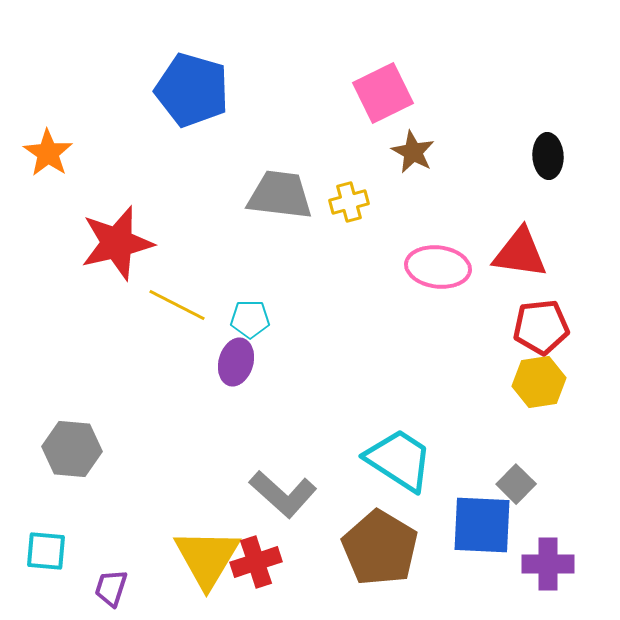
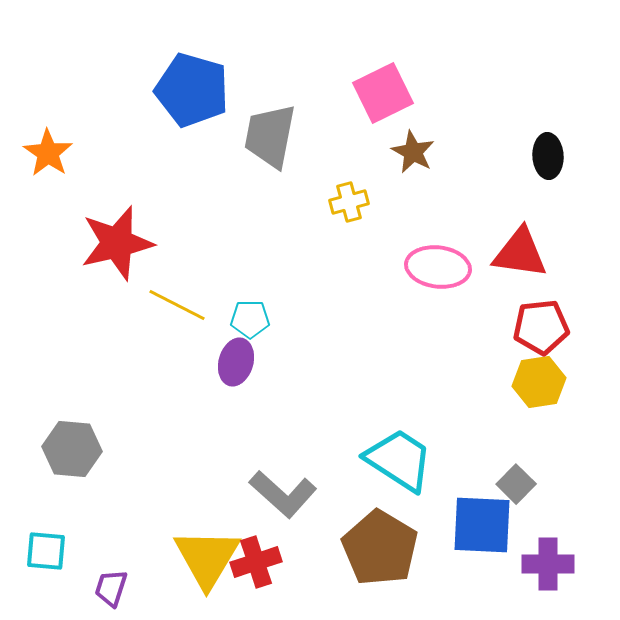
gray trapezoid: moved 10 px left, 59 px up; rotated 86 degrees counterclockwise
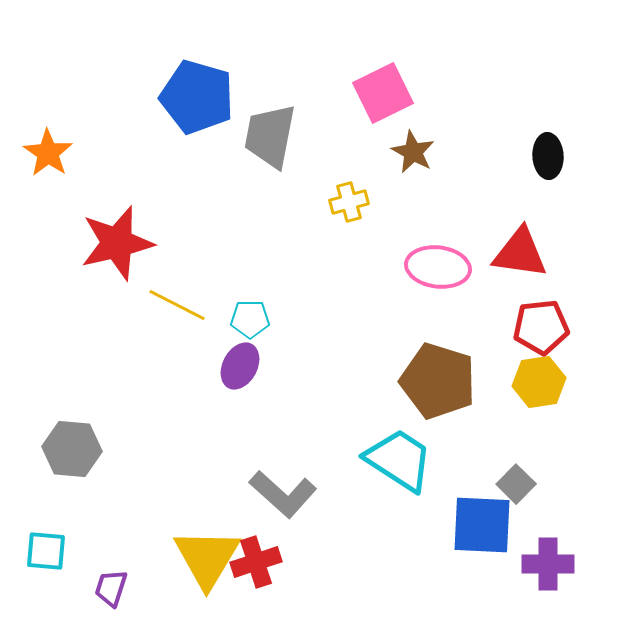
blue pentagon: moved 5 px right, 7 px down
purple ellipse: moved 4 px right, 4 px down; rotated 12 degrees clockwise
brown pentagon: moved 58 px right, 167 px up; rotated 14 degrees counterclockwise
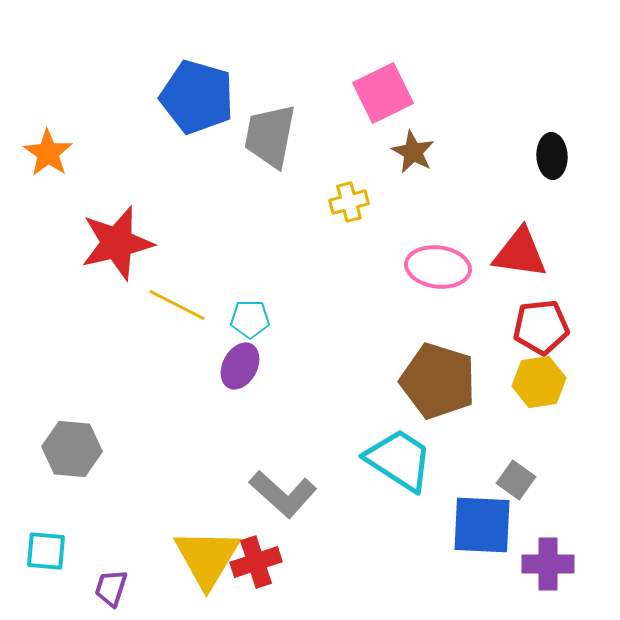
black ellipse: moved 4 px right
gray square: moved 4 px up; rotated 9 degrees counterclockwise
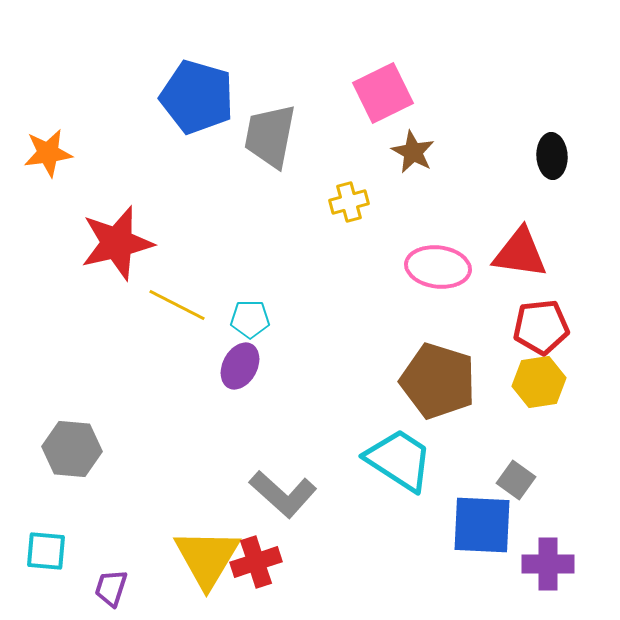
orange star: rotated 30 degrees clockwise
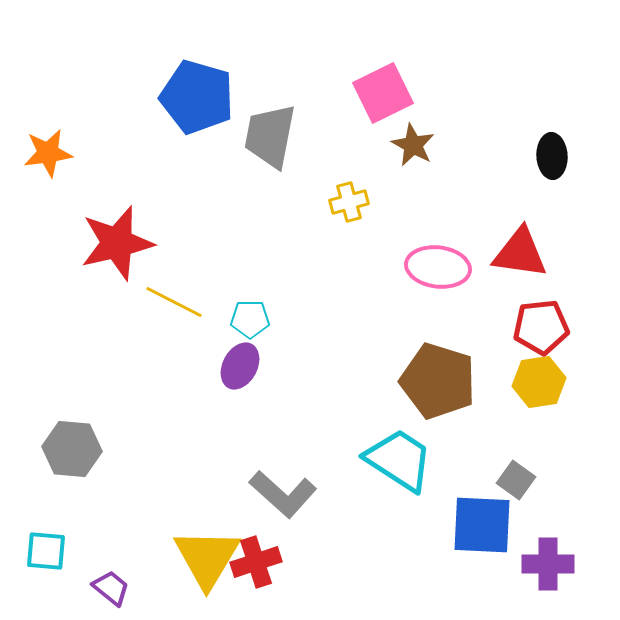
brown star: moved 7 px up
yellow line: moved 3 px left, 3 px up
purple trapezoid: rotated 111 degrees clockwise
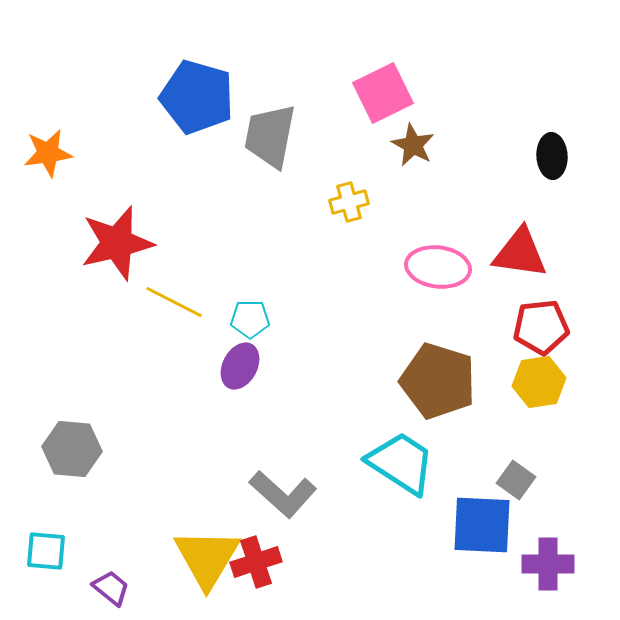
cyan trapezoid: moved 2 px right, 3 px down
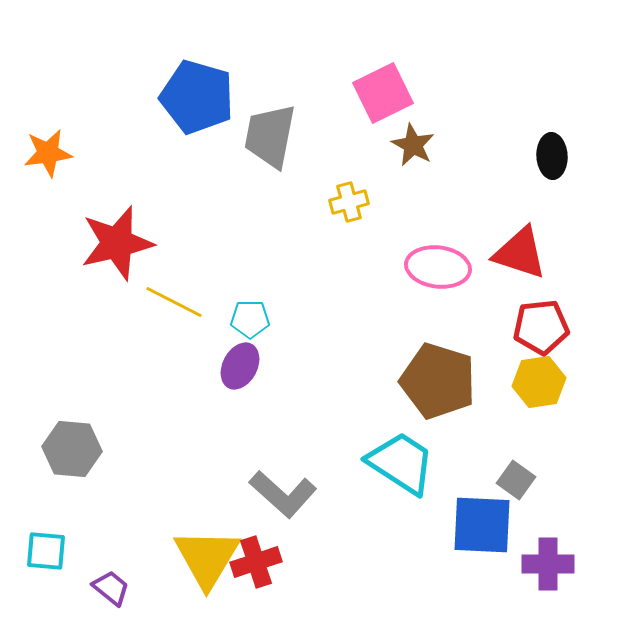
red triangle: rotated 10 degrees clockwise
